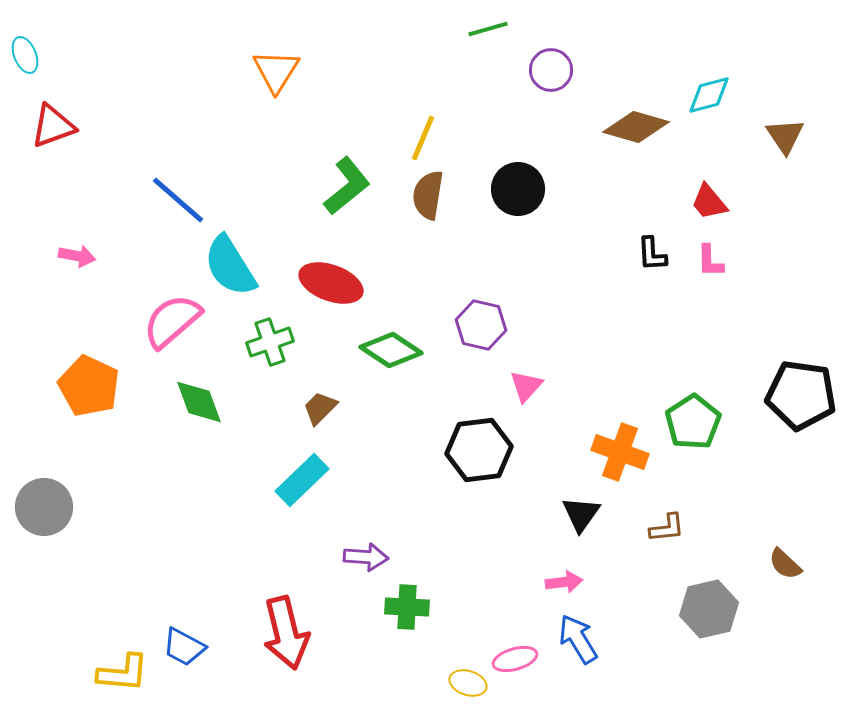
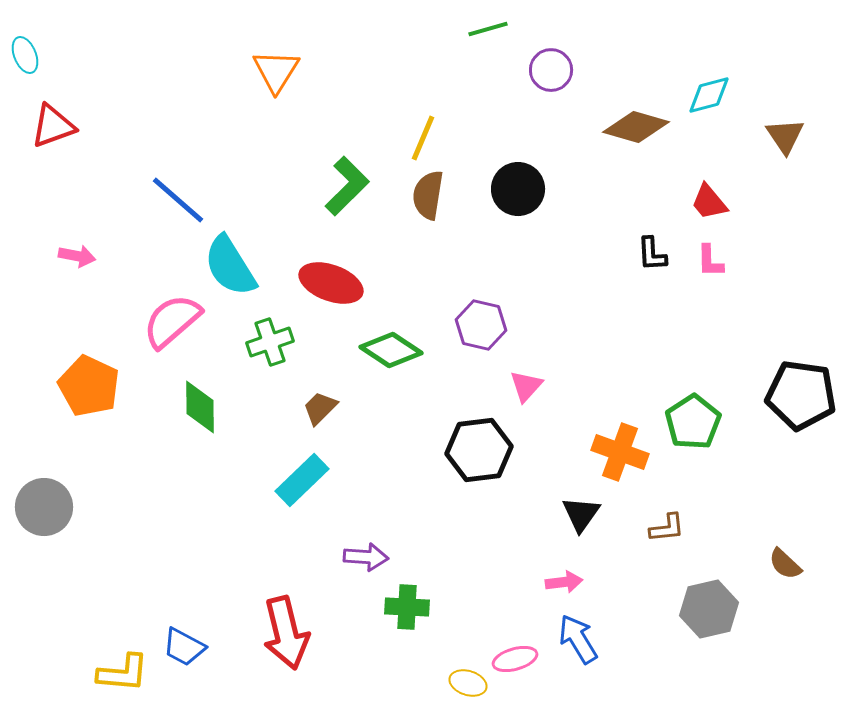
green L-shape at (347, 186): rotated 6 degrees counterclockwise
green diamond at (199, 402): moved 1 px right, 5 px down; rotated 20 degrees clockwise
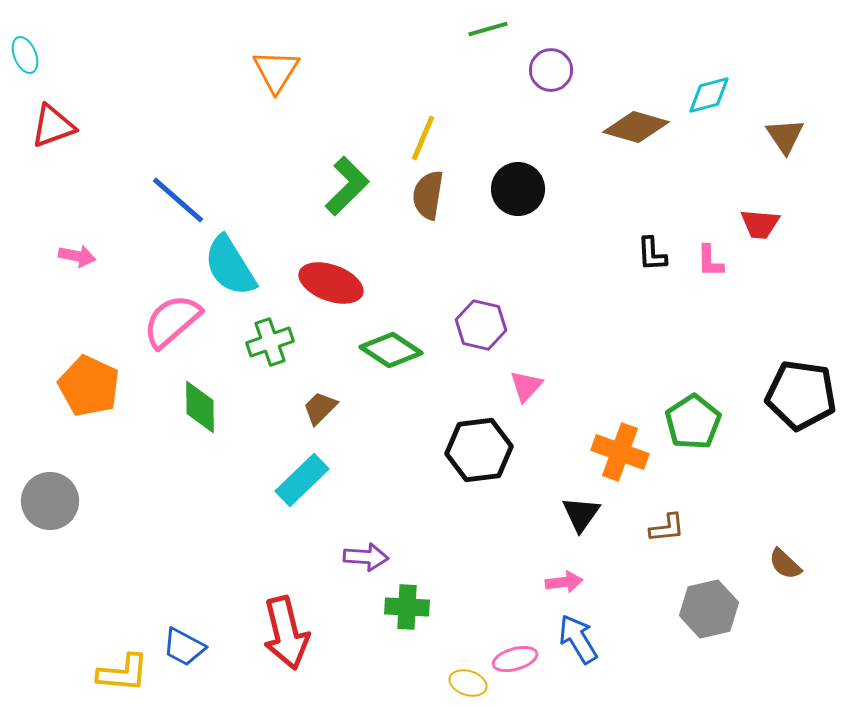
red trapezoid at (709, 202): moved 51 px right, 22 px down; rotated 45 degrees counterclockwise
gray circle at (44, 507): moved 6 px right, 6 px up
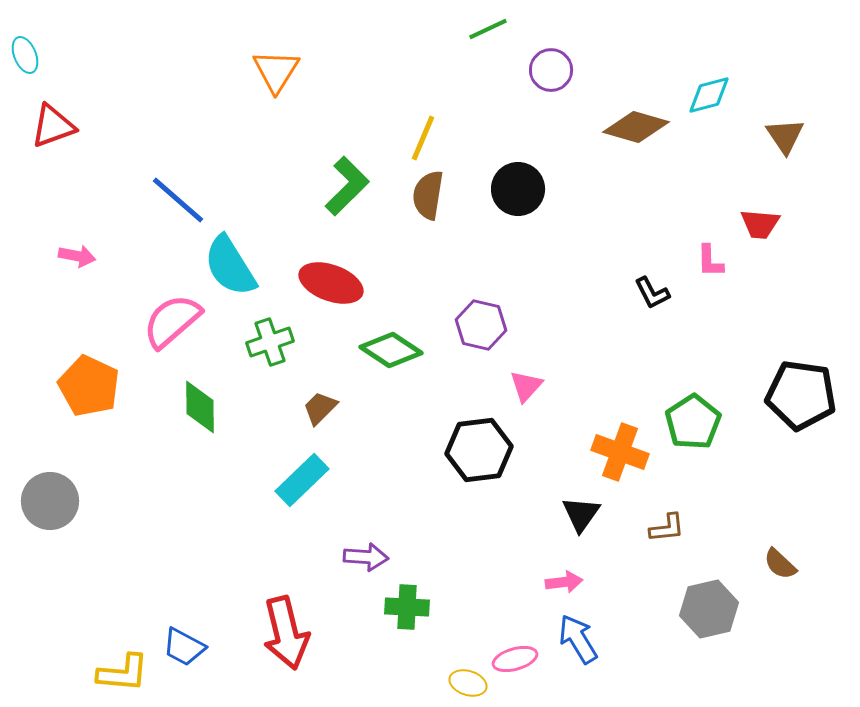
green line at (488, 29): rotated 9 degrees counterclockwise
black L-shape at (652, 254): moved 39 px down; rotated 24 degrees counterclockwise
brown semicircle at (785, 564): moved 5 px left
